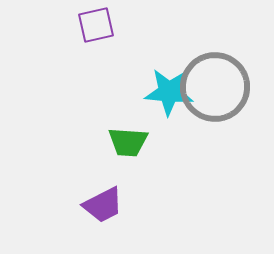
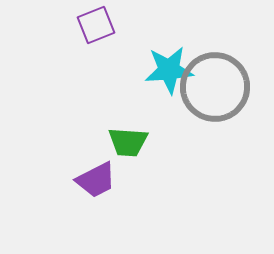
purple square: rotated 9 degrees counterclockwise
cyan star: moved 22 px up; rotated 9 degrees counterclockwise
purple trapezoid: moved 7 px left, 25 px up
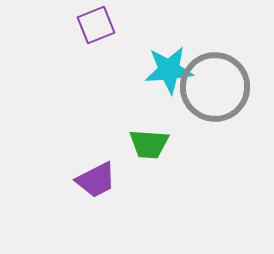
green trapezoid: moved 21 px right, 2 px down
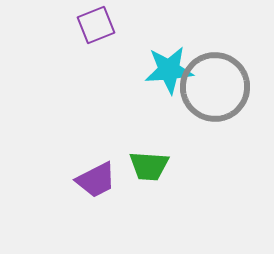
green trapezoid: moved 22 px down
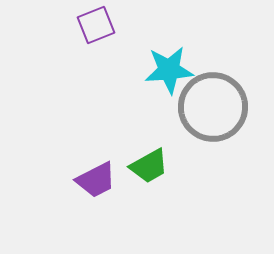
gray circle: moved 2 px left, 20 px down
green trapezoid: rotated 33 degrees counterclockwise
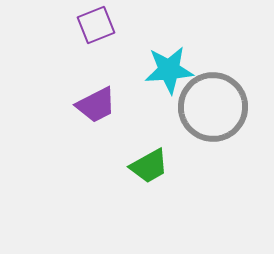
purple trapezoid: moved 75 px up
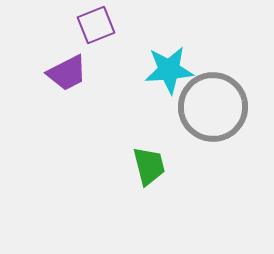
purple trapezoid: moved 29 px left, 32 px up
green trapezoid: rotated 75 degrees counterclockwise
